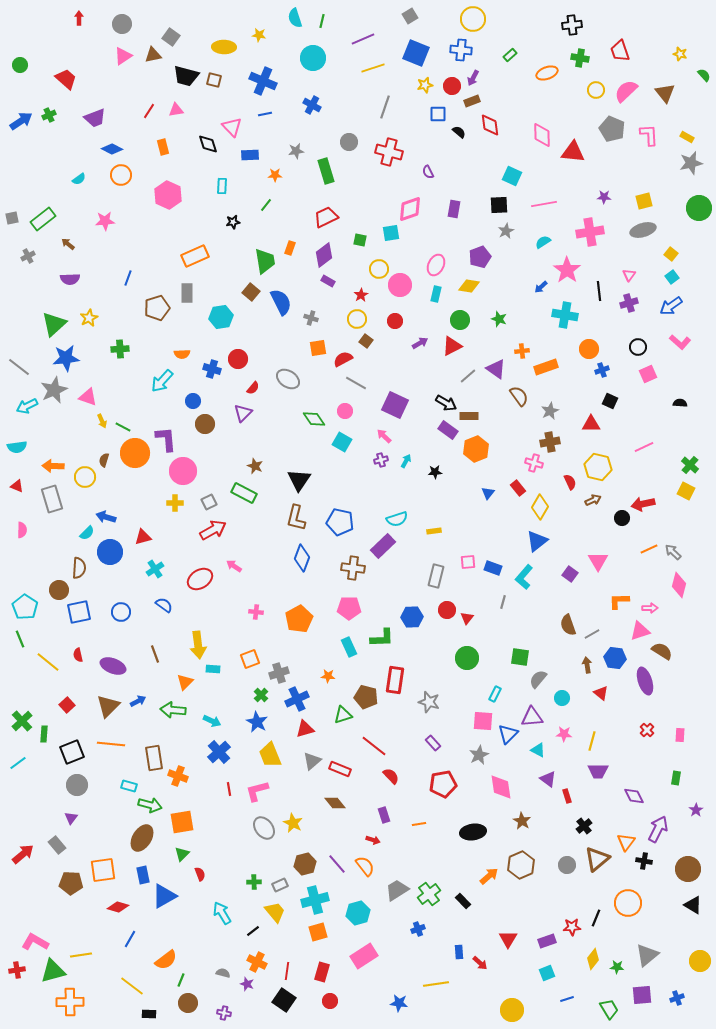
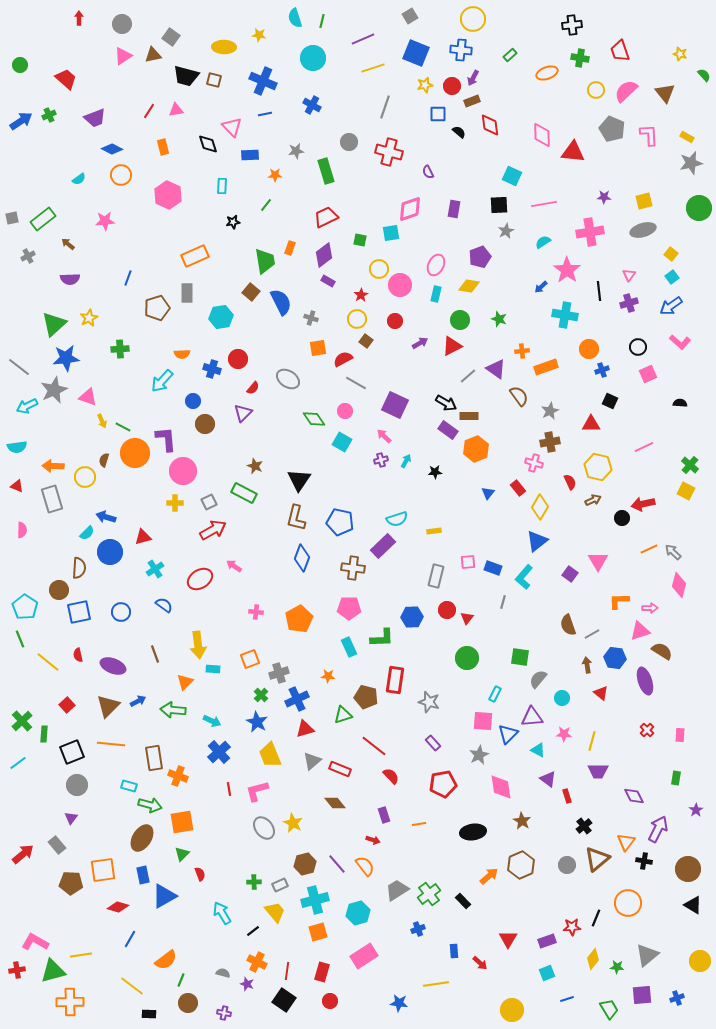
blue rectangle at (459, 952): moved 5 px left, 1 px up
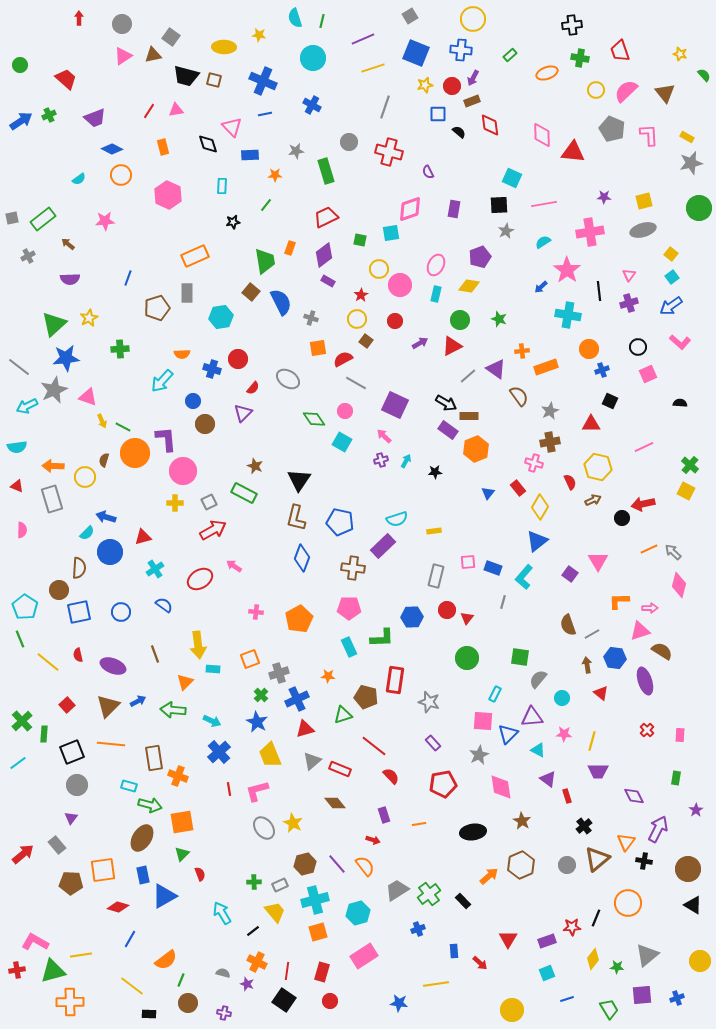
cyan square at (512, 176): moved 2 px down
cyan cross at (565, 315): moved 3 px right
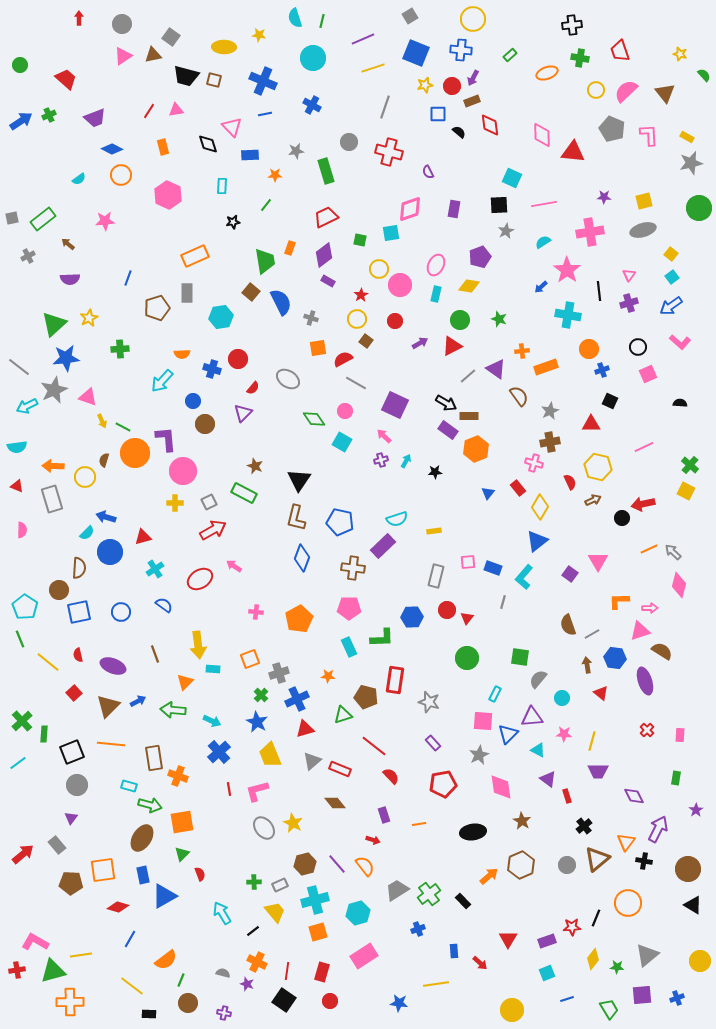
red square at (67, 705): moved 7 px right, 12 px up
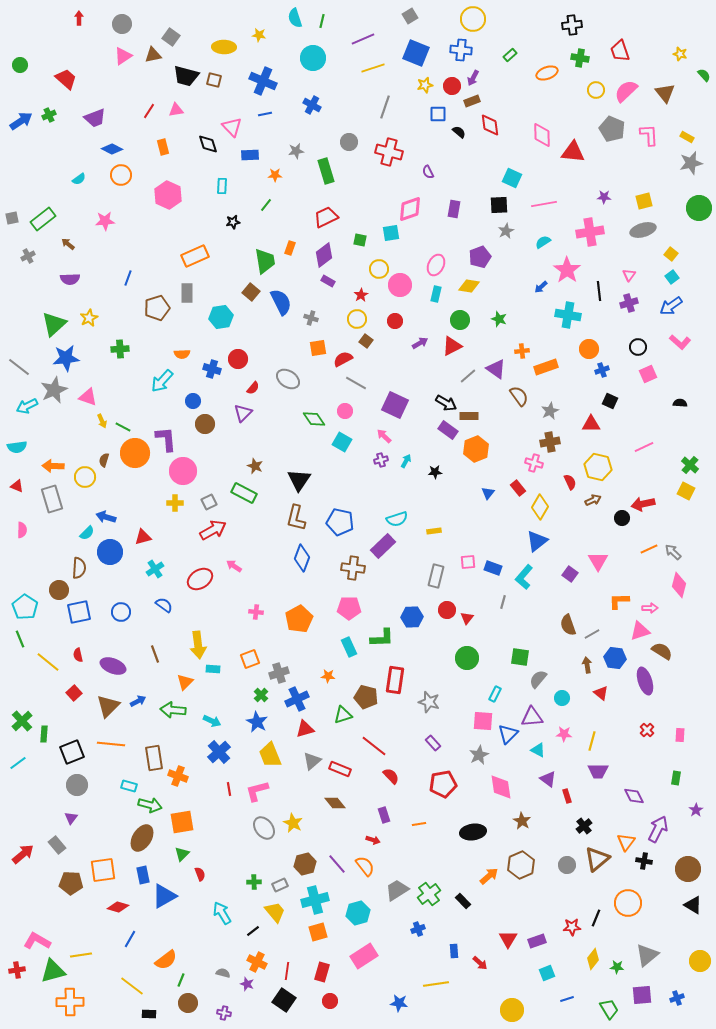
purple rectangle at (547, 941): moved 10 px left
pink L-shape at (35, 942): moved 2 px right, 1 px up
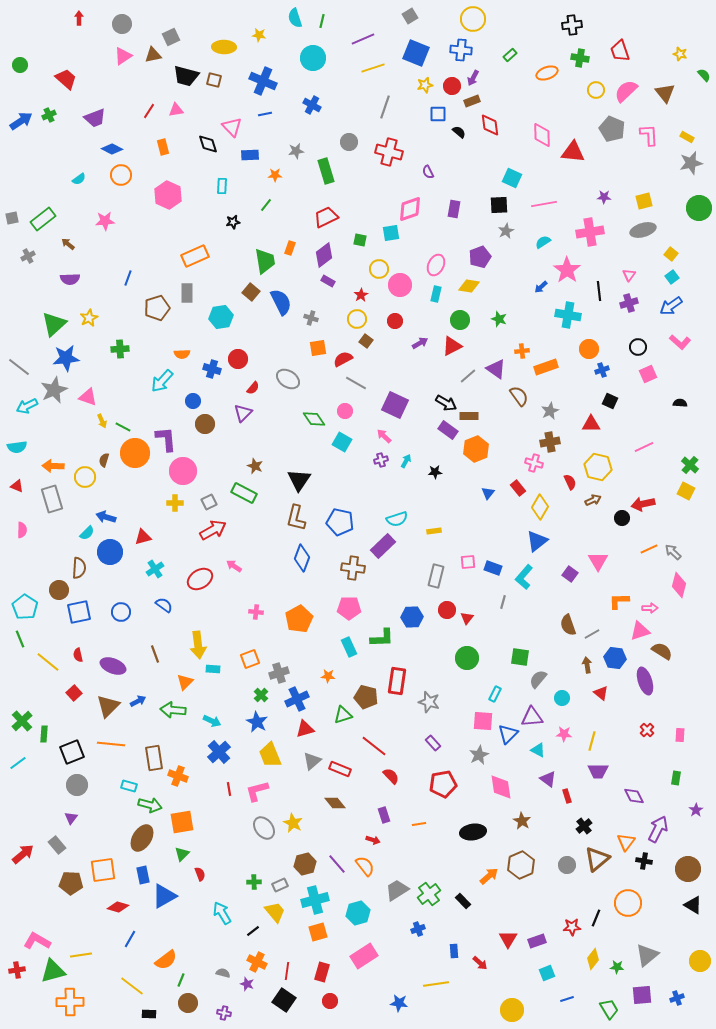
gray square at (171, 37): rotated 30 degrees clockwise
red rectangle at (395, 680): moved 2 px right, 1 px down
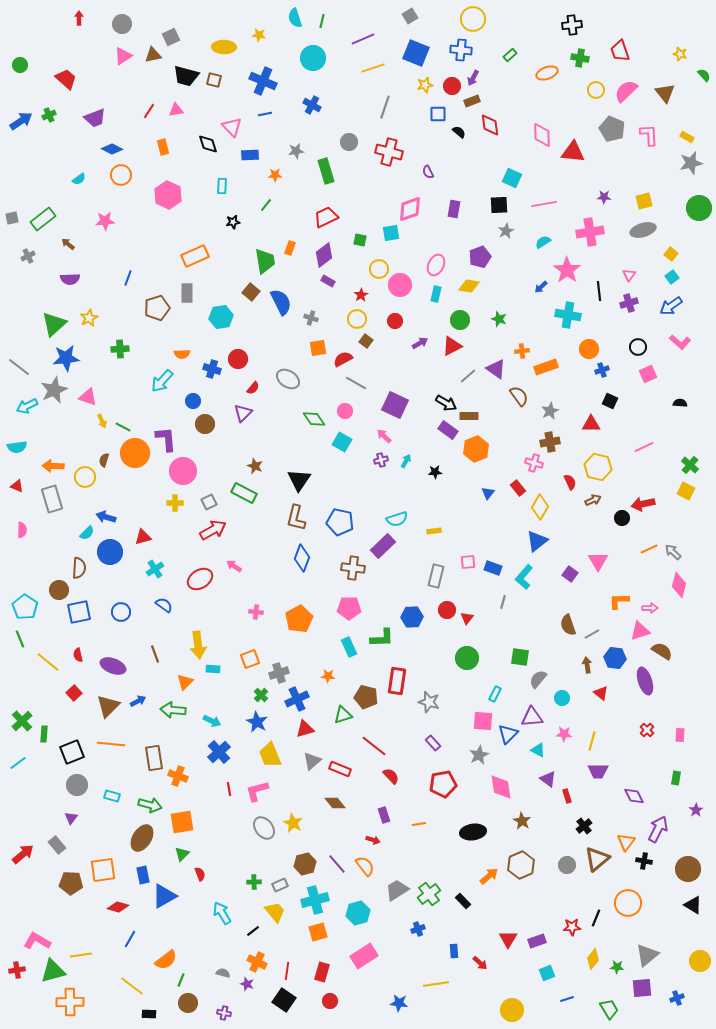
cyan rectangle at (129, 786): moved 17 px left, 10 px down
purple square at (642, 995): moved 7 px up
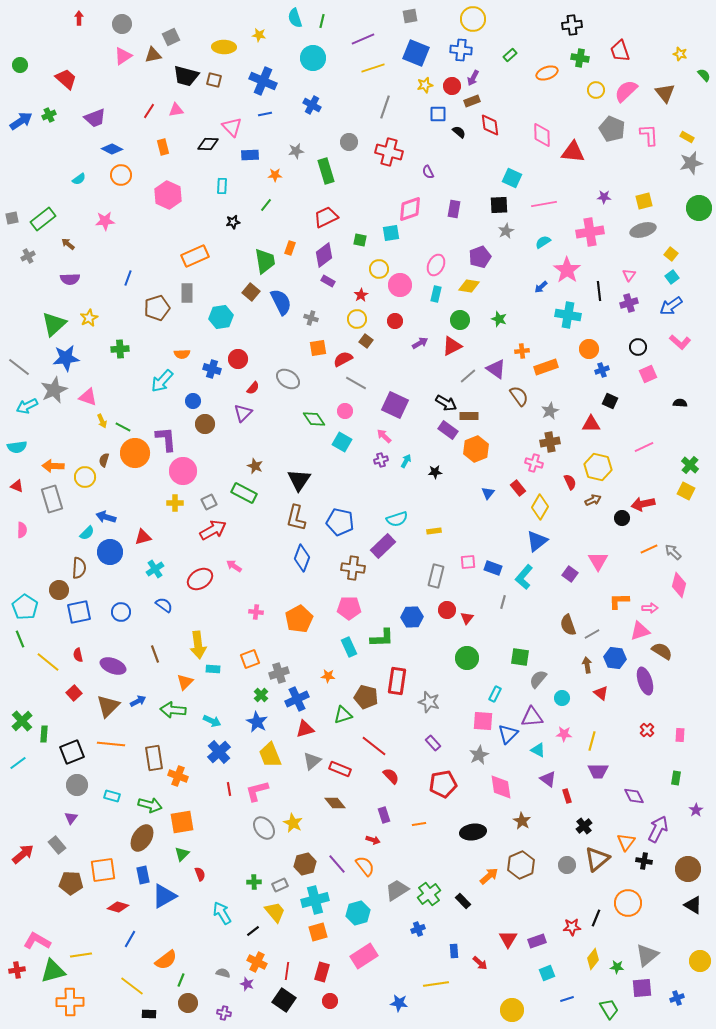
gray square at (410, 16): rotated 21 degrees clockwise
black diamond at (208, 144): rotated 70 degrees counterclockwise
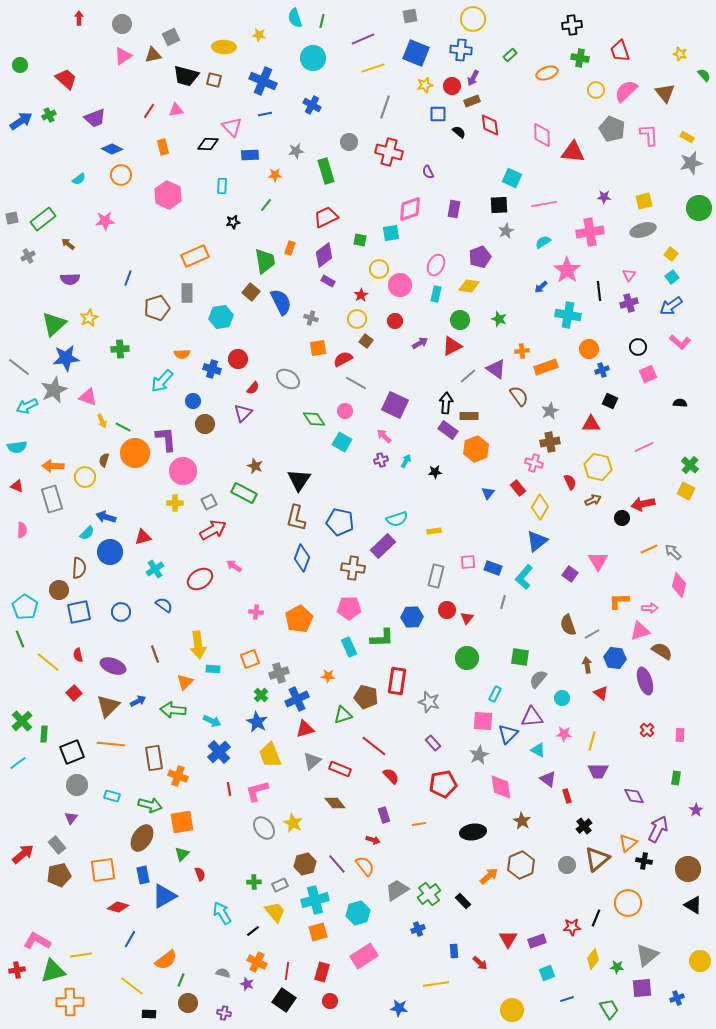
black arrow at (446, 403): rotated 115 degrees counterclockwise
orange triangle at (626, 842): moved 2 px right, 1 px down; rotated 12 degrees clockwise
brown pentagon at (71, 883): moved 12 px left, 8 px up; rotated 15 degrees counterclockwise
blue star at (399, 1003): moved 5 px down
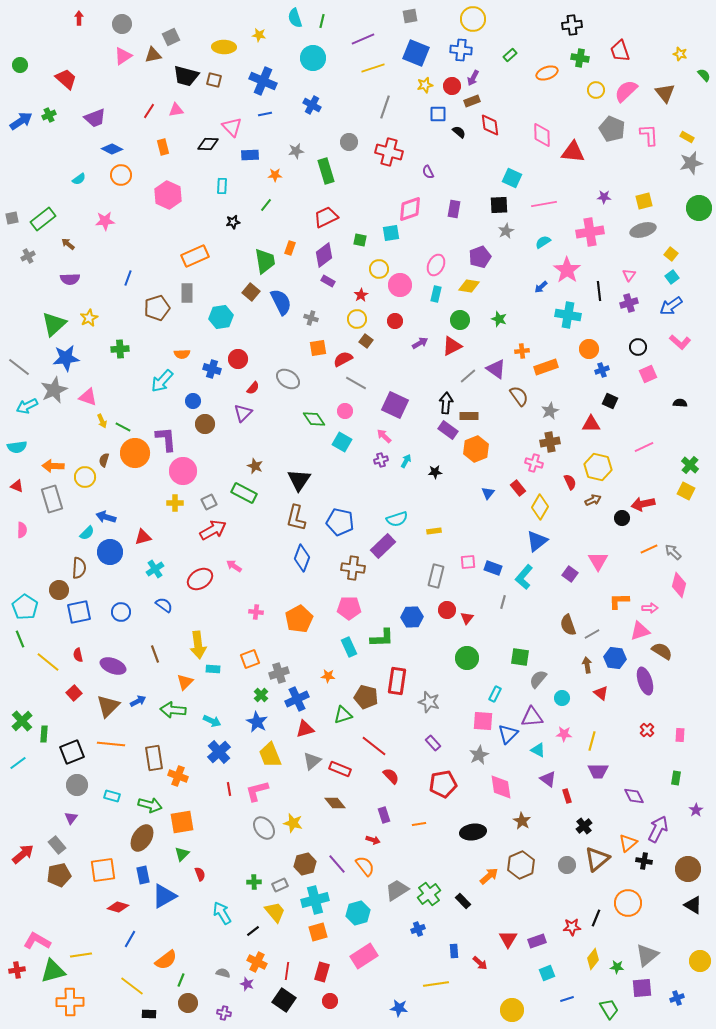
yellow star at (293, 823): rotated 12 degrees counterclockwise
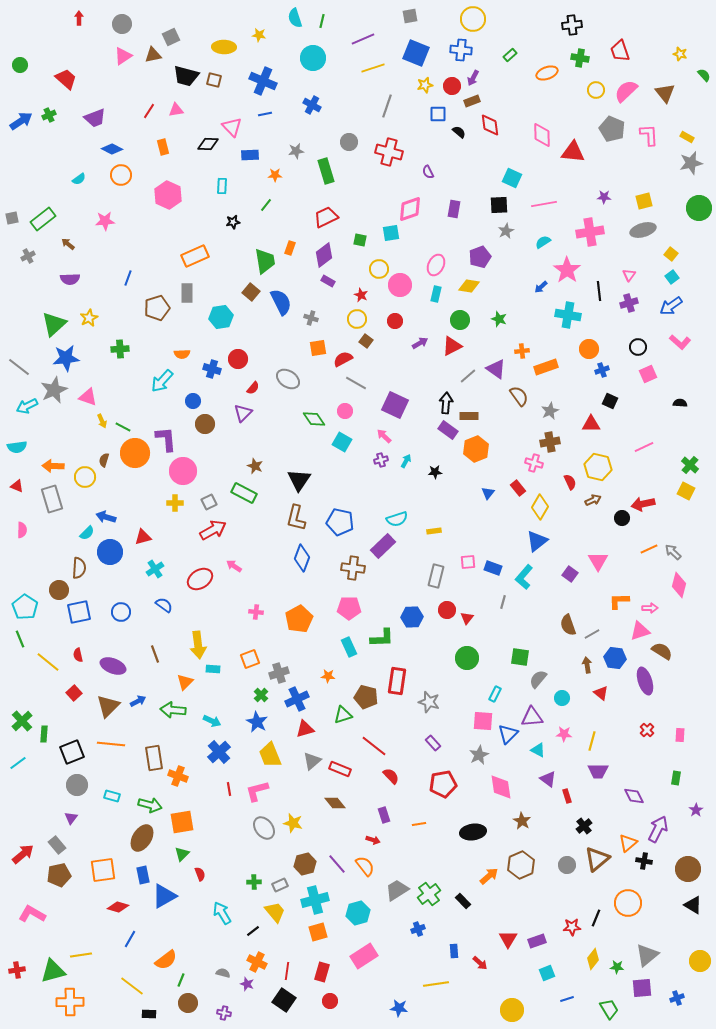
gray line at (385, 107): moved 2 px right, 1 px up
red star at (361, 295): rotated 16 degrees counterclockwise
pink L-shape at (37, 941): moved 5 px left, 27 px up
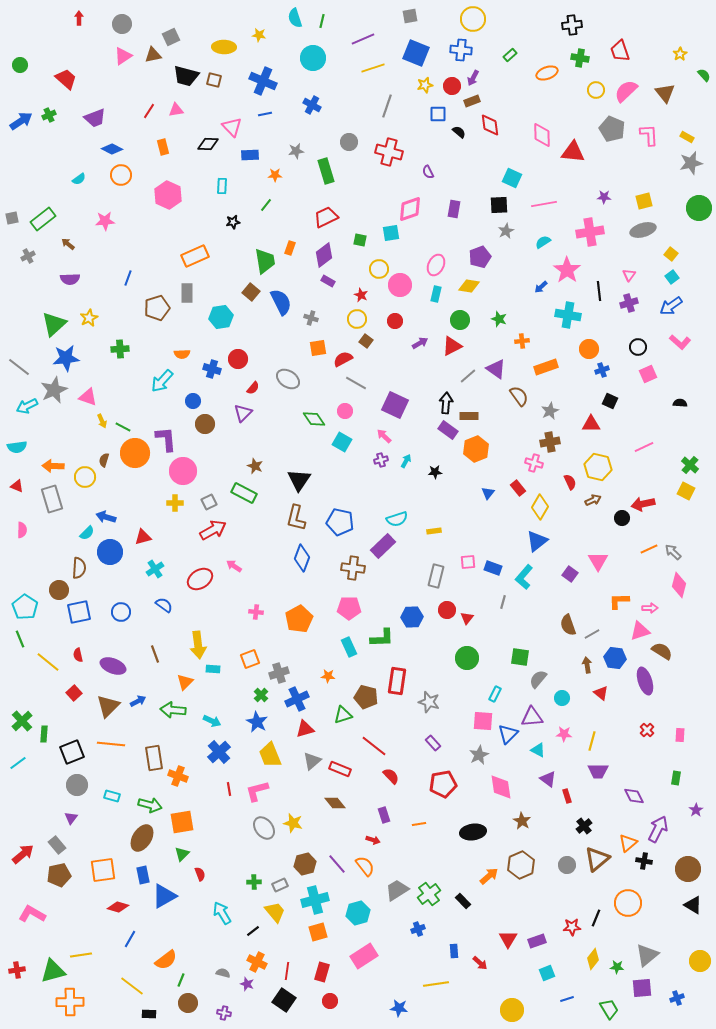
yellow star at (680, 54): rotated 24 degrees clockwise
orange cross at (522, 351): moved 10 px up
